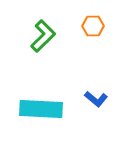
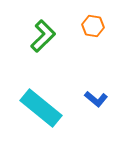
orange hexagon: rotated 10 degrees clockwise
cyan rectangle: moved 1 px up; rotated 36 degrees clockwise
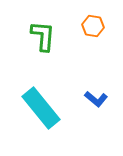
green L-shape: rotated 40 degrees counterclockwise
cyan rectangle: rotated 12 degrees clockwise
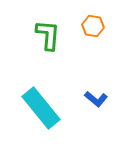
green L-shape: moved 5 px right, 1 px up
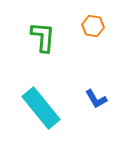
green L-shape: moved 5 px left, 2 px down
blue L-shape: rotated 20 degrees clockwise
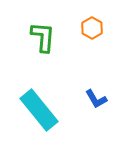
orange hexagon: moved 1 px left, 2 px down; rotated 20 degrees clockwise
cyan rectangle: moved 2 px left, 2 px down
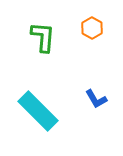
cyan rectangle: moved 1 px left, 1 px down; rotated 6 degrees counterclockwise
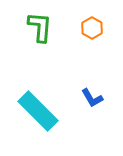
green L-shape: moved 3 px left, 10 px up
blue L-shape: moved 4 px left, 1 px up
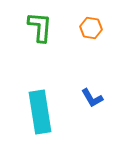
orange hexagon: moved 1 px left; rotated 20 degrees counterclockwise
cyan rectangle: moved 2 px right, 1 px down; rotated 36 degrees clockwise
